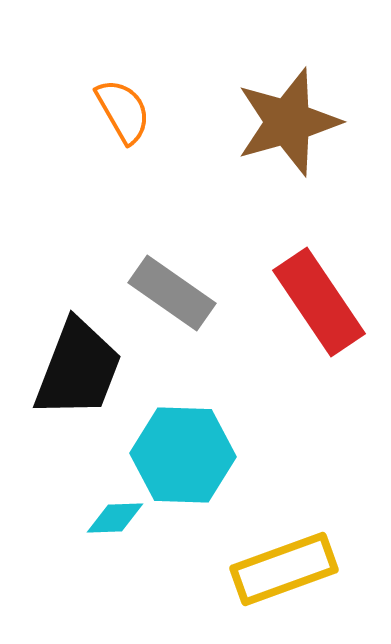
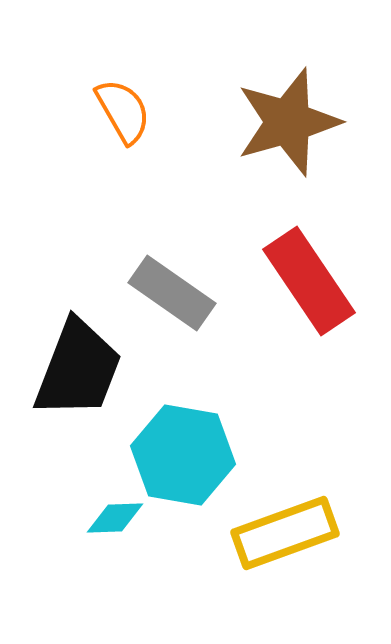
red rectangle: moved 10 px left, 21 px up
cyan hexagon: rotated 8 degrees clockwise
yellow rectangle: moved 1 px right, 36 px up
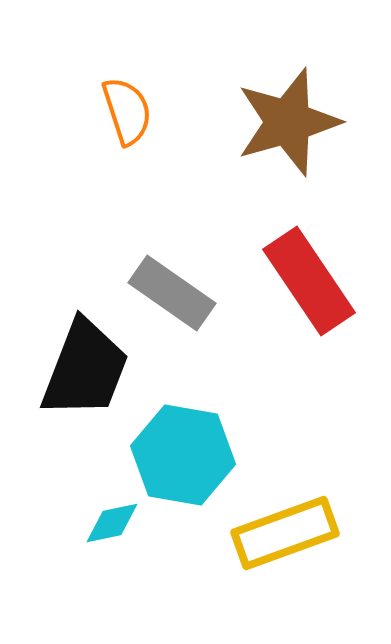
orange semicircle: moved 4 px right; rotated 12 degrees clockwise
black trapezoid: moved 7 px right
cyan diamond: moved 3 px left, 5 px down; rotated 10 degrees counterclockwise
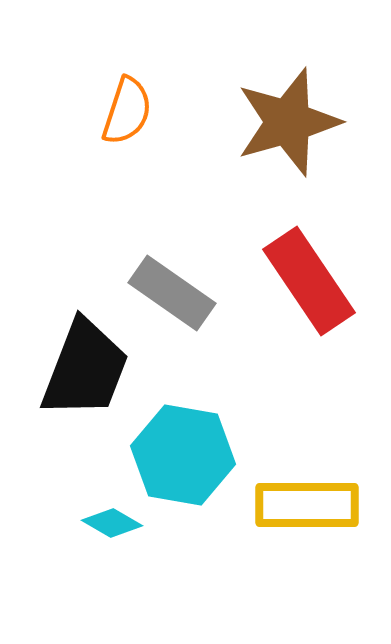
orange semicircle: rotated 36 degrees clockwise
cyan diamond: rotated 42 degrees clockwise
yellow rectangle: moved 22 px right, 28 px up; rotated 20 degrees clockwise
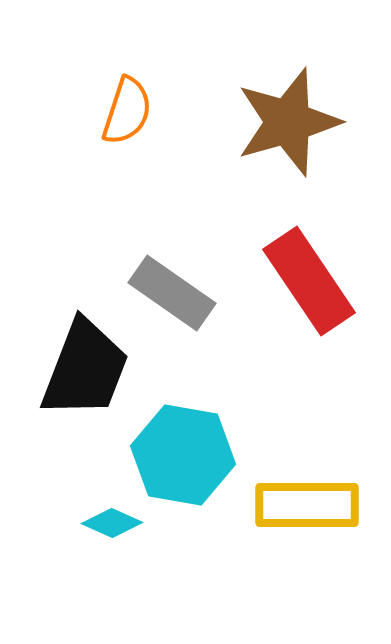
cyan diamond: rotated 6 degrees counterclockwise
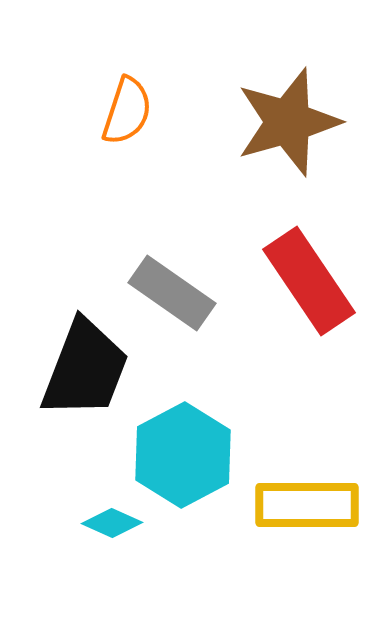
cyan hexagon: rotated 22 degrees clockwise
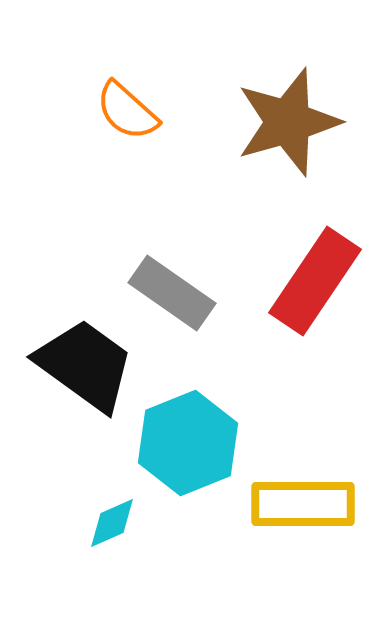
orange semicircle: rotated 114 degrees clockwise
red rectangle: moved 6 px right; rotated 68 degrees clockwise
black trapezoid: moved 4 px up; rotated 75 degrees counterclockwise
cyan hexagon: moved 5 px right, 12 px up; rotated 6 degrees clockwise
yellow rectangle: moved 4 px left, 1 px up
cyan diamond: rotated 48 degrees counterclockwise
